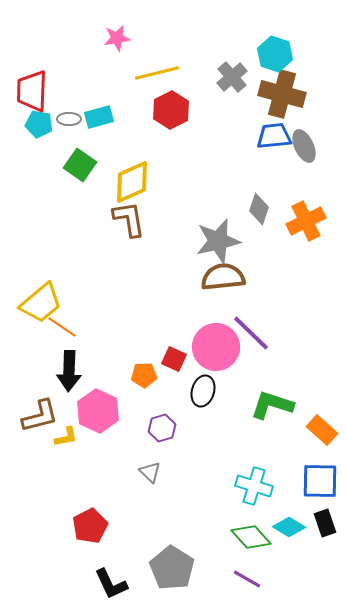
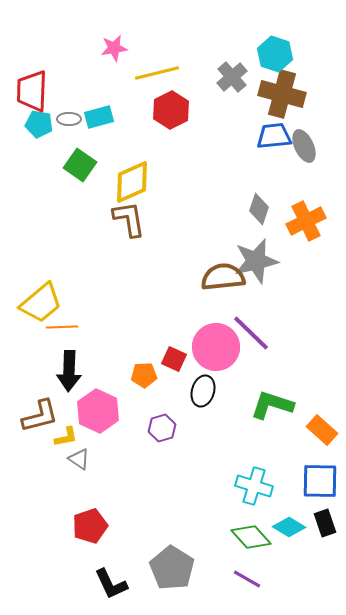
pink star at (117, 38): moved 3 px left, 10 px down
gray star at (218, 241): moved 38 px right, 20 px down
orange line at (62, 327): rotated 36 degrees counterclockwise
gray triangle at (150, 472): moved 71 px left, 13 px up; rotated 10 degrees counterclockwise
red pentagon at (90, 526): rotated 8 degrees clockwise
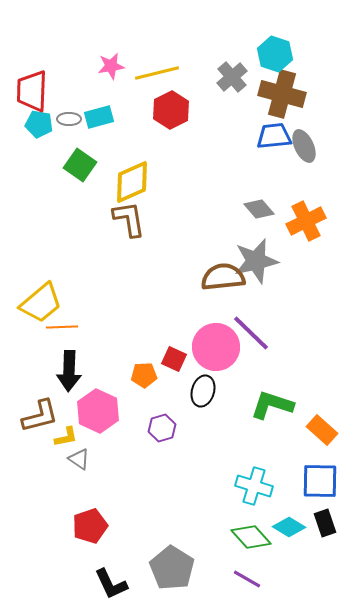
pink star at (114, 48): moved 3 px left, 18 px down
gray diamond at (259, 209): rotated 60 degrees counterclockwise
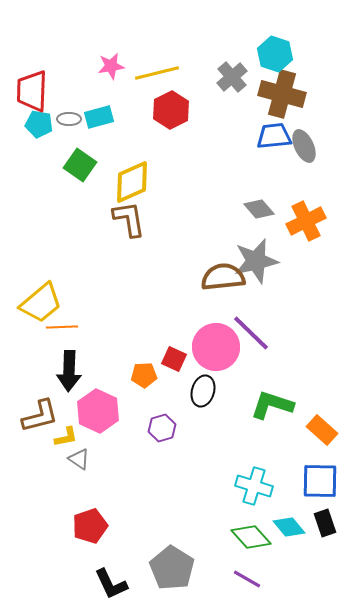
cyan diamond at (289, 527): rotated 20 degrees clockwise
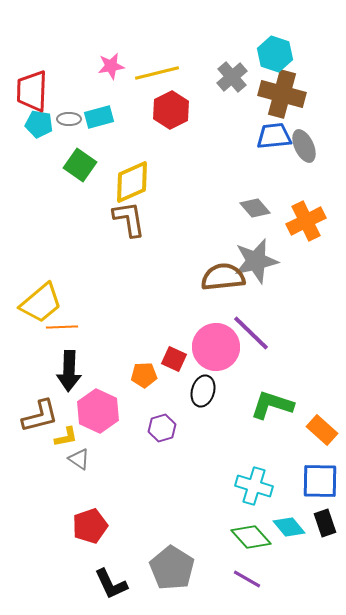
gray diamond at (259, 209): moved 4 px left, 1 px up
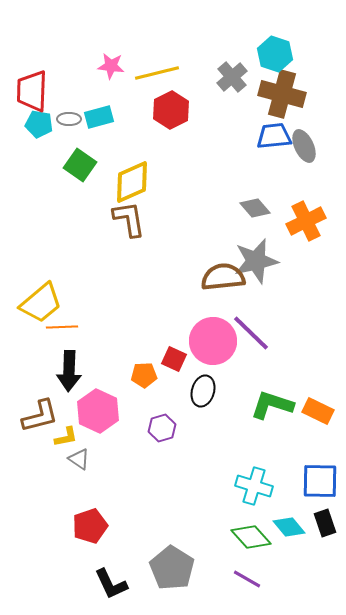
pink star at (111, 66): rotated 16 degrees clockwise
pink circle at (216, 347): moved 3 px left, 6 px up
orange rectangle at (322, 430): moved 4 px left, 19 px up; rotated 16 degrees counterclockwise
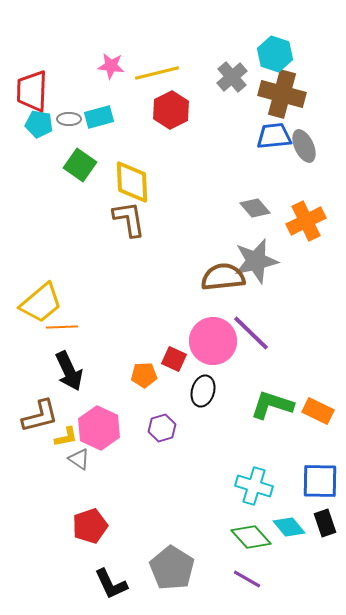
yellow diamond at (132, 182): rotated 69 degrees counterclockwise
black arrow at (69, 371): rotated 27 degrees counterclockwise
pink hexagon at (98, 411): moved 1 px right, 17 px down
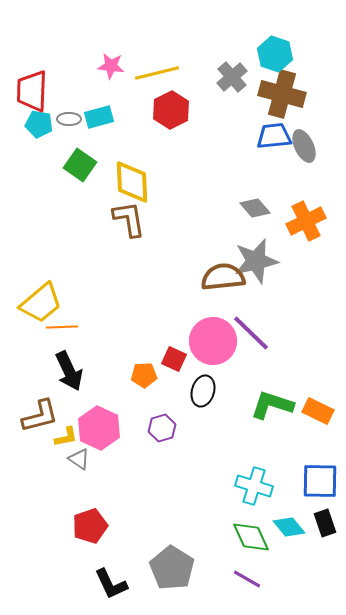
green diamond at (251, 537): rotated 18 degrees clockwise
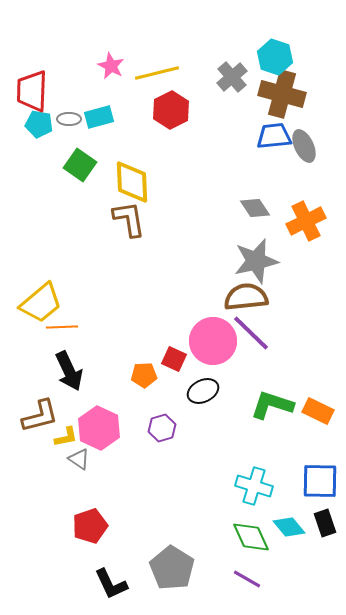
cyan hexagon at (275, 54): moved 3 px down
pink star at (111, 66): rotated 20 degrees clockwise
gray diamond at (255, 208): rotated 8 degrees clockwise
brown semicircle at (223, 277): moved 23 px right, 20 px down
black ellipse at (203, 391): rotated 48 degrees clockwise
